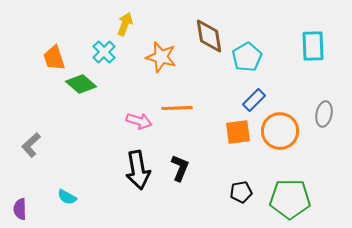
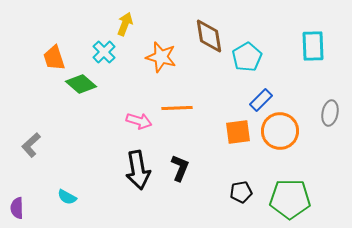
blue rectangle: moved 7 px right
gray ellipse: moved 6 px right, 1 px up
purple semicircle: moved 3 px left, 1 px up
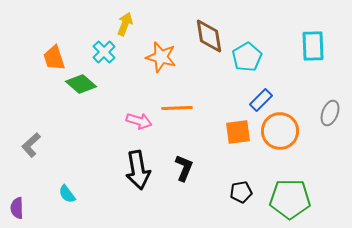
gray ellipse: rotated 10 degrees clockwise
black L-shape: moved 4 px right
cyan semicircle: moved 3 px up; rotated 24 degrees clockwise
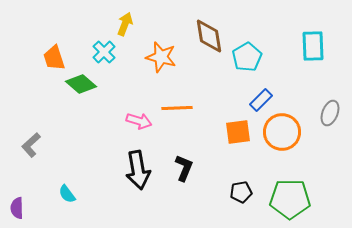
orange circle: moved 2 px right, 1 px down
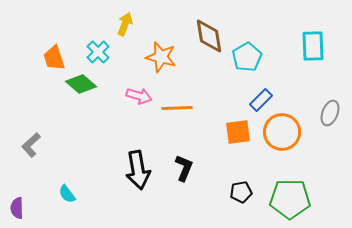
cyan cross: moved 6 px left
pink arrow: moved 25 px up
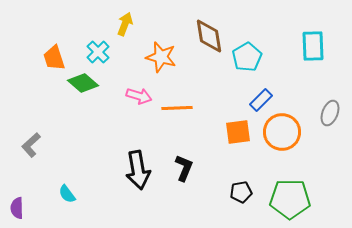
green diamond: moved 2 px right, 1 px up
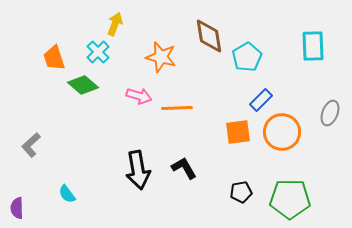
yellow arrow: moved 10 px left
green diamond: moved 2 px down
black L-shape: rotated 52 degrees counterclockwise
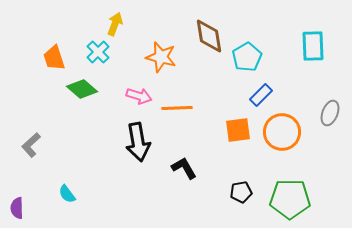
green diamond: moved 1 px left, 4 px down
blue rectangle: moved 5 px up
orange square: moved 2 px up
black arrow: moved 28 px up
